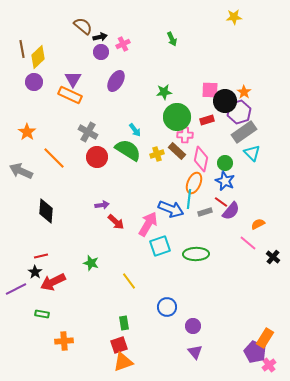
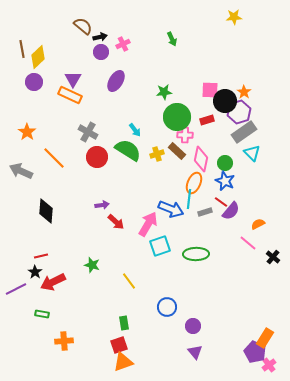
green star at (91, 263): moved 1 px right, 2 px down
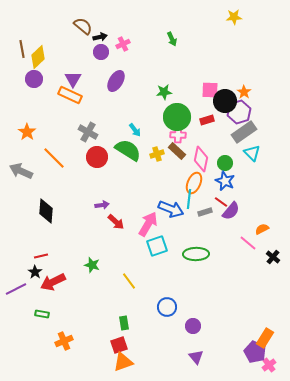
purple circle at (34, 82): moved 3 px up
pink cross at (185, 135): moved 7 px left
orange semicircle at (258, 224): moved 4 px right, 5 px down
cyan square at (160, 246): moved 3 px left
orange cross at (64, 341): rotated 18 degrees counterclockwise
purple triangle at (195, 352): moved 1 px right, 5 px down
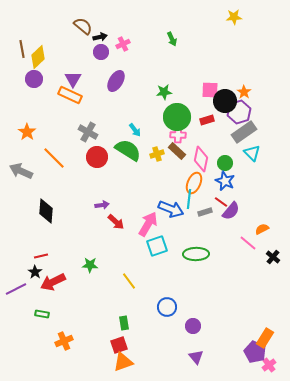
green star at (92, 265): moved 2 px left; rotated 14 degrees counterclockwise
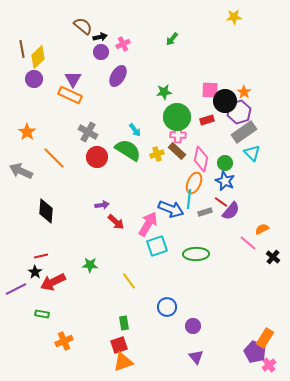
green arrow at (172, 39): rotated 64 degrees clockwise
purple ellipse at (116, 81): moved 2 px right, 5 px up
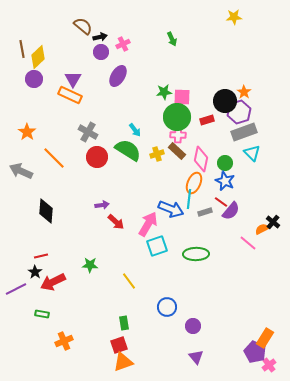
green arrow at (172, 39): rotated 64 degrees counterclockwise
pink square at (210, 90): moved 28 px left, 7 px down
gray rectangle at (244, 132): rotated 15 degrees clockwise
black cross at (273, 257): moved 35 px up
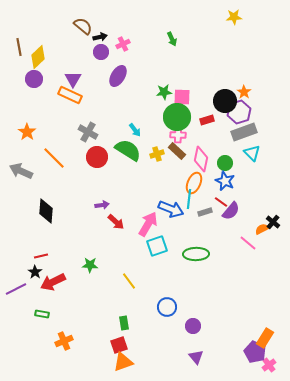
brown line at (22, 49): moved 3 px left, 2 px up
